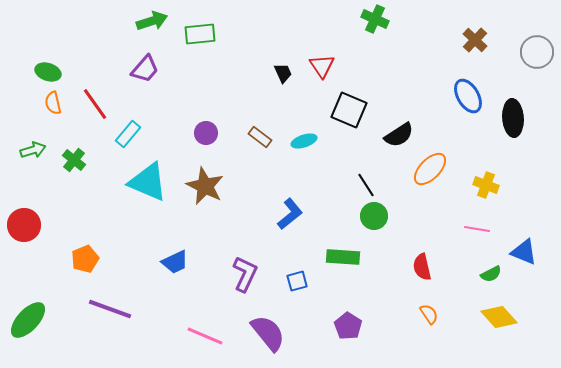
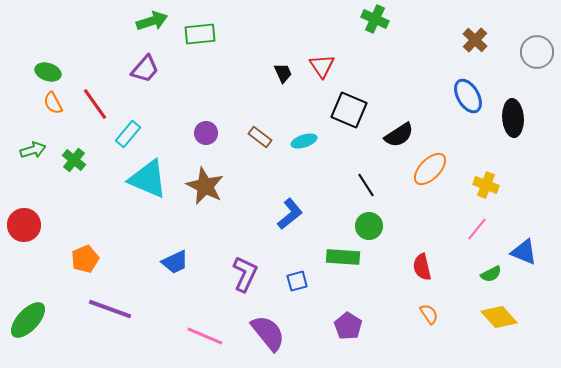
orange semicircle at (53, 103): rotated 15 degrees counterclockwise
cyan triangle at (148, 182): moved 3 px up
green circle at (374, 216): moved 5 px left, 10 px down
pink line at (477, 229): rotated 60 degrees counterclockwise
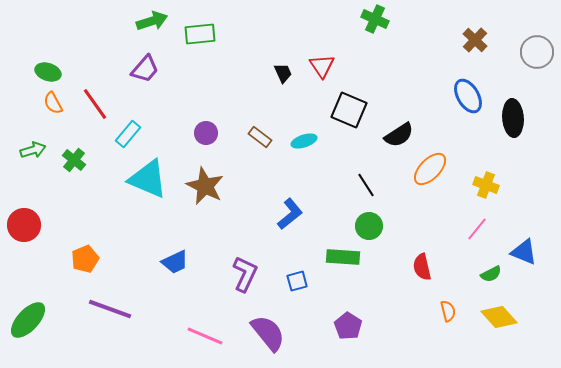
orange semicircle at (429, 314): moved 19 px right, 3 px up; rotated 20 degrees clockwise
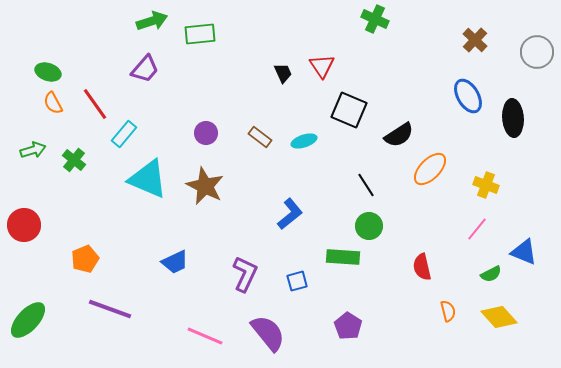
cyan rectangle at (128, 134): moved 4 px left
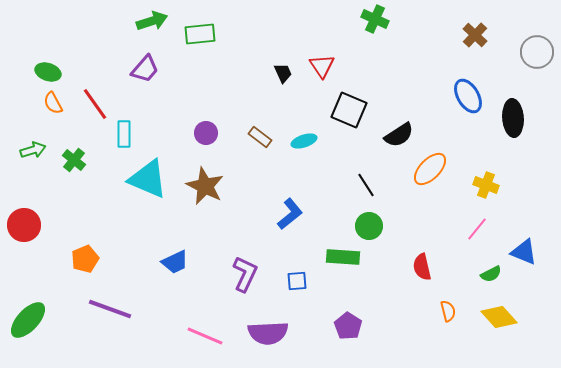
brown cross at (475, 40): moved 5 px up
cyan rectangle at (124, 134): rotated 40 degrees counterclockwise
blue square at (297, 281): rotated 10 degrees clockwise
purple semicircle at (268, 333): rotated 126 degrees clockwise
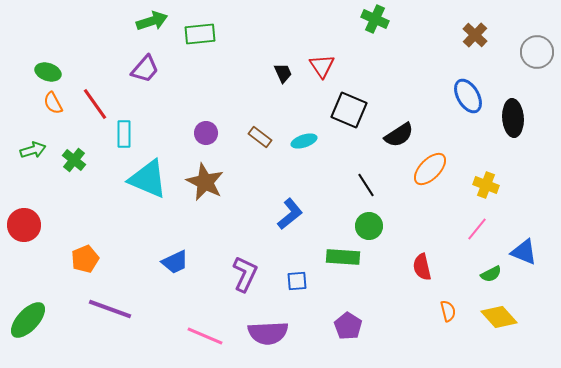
brown star at (205, 186): moved 4 px up
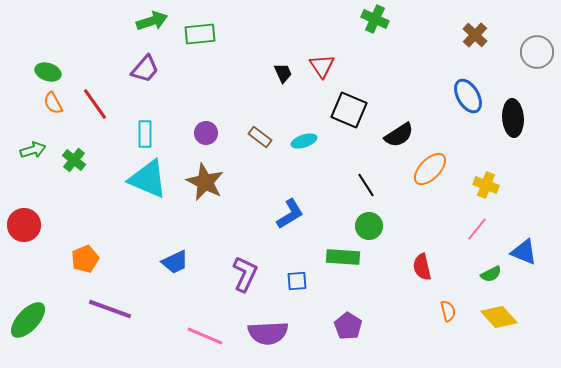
cyan rectangle at (124, 134): moved 21 px right
blue L-shape at (290, 214): rotated 8 degrees clockwise
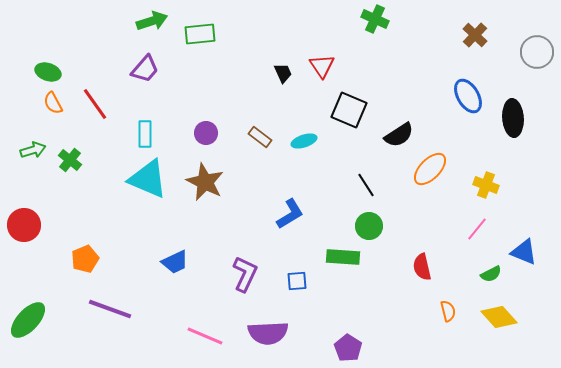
green cross at (74, 160): moved 4 px left
purple pentagon at (348, 326): moved 22 px down
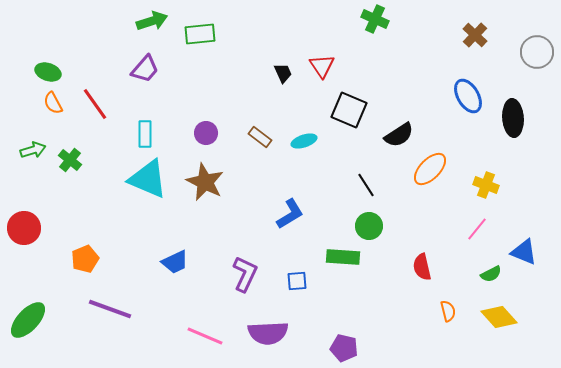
red circle at (24, 225): moved 3 px down
purple pentagon at (348, 348): moved 4 px left; rotated 20 degrees counterclockwise
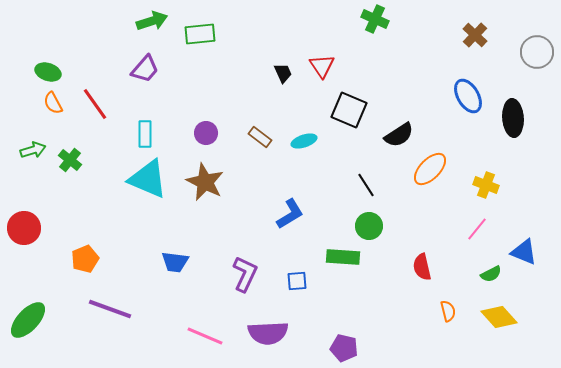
blue trapezoid at (175, 262): rotated 32 degrees clockwise
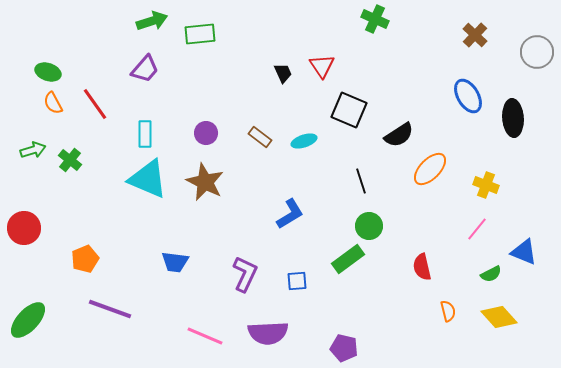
black line at (366, 185): moved 5 px left, 4 px up; rotated 15 degrees clockwise
green rectangle at (343, 257): moved 5 px right, 2 px down; rotated 40 degrees counterclockwise
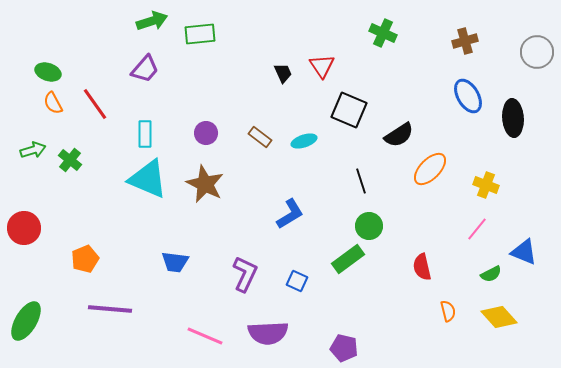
green cross at (375, 19): moved 8 px right, 14 px down
brown cross at (475, 35): moved 10 px left, 6 px down; rotated 30 degrees clockwise
brown star at (205, 182): moved 2 px down
blue square at (297, 281): rotated 30 degrees clockwise
purple line at (110, 309): rotated 15 degrees counterclockwise
green ellipse at (28, 320): moved 2 px left, 1 px down; rotated 12 degrees counterclockwise
